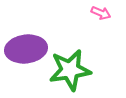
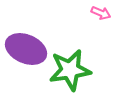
purple ellipse: rotated 30 degrees clockwise
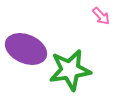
pink arrow: moved 3 px down; rotated 24 degrees clockwise
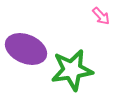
green star: moved 2 px right
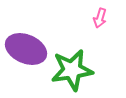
pink arrow: moved 1 px left, 2 px down; rotated 60 degrees clockwise
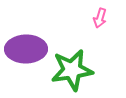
purple ellipse: rotated 24 degrees counterclockwise
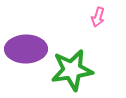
pink arrow: moved 2 px left, 1 px up
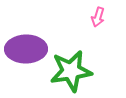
green star: moved 1 px left, 1 px down
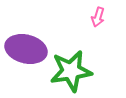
purple ellipse: rotated 15 degrees clockwise
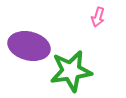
purple ellipse: moved 3 px right, 3 px up
